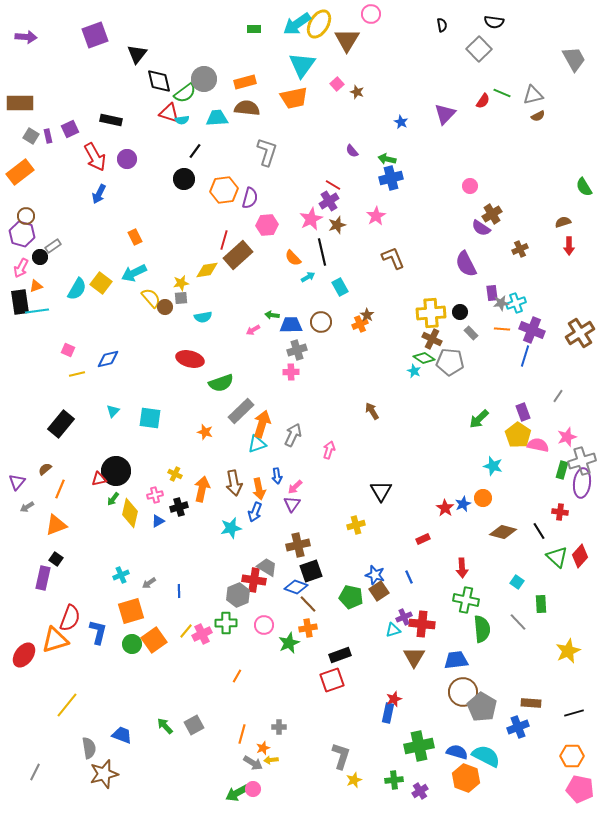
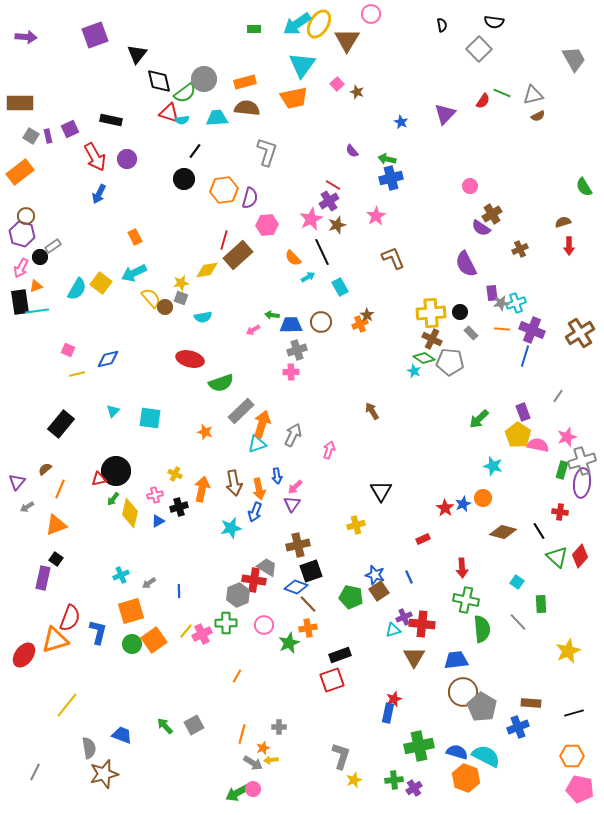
black line at (322, 252): rotated 12 degrees counterclockwise
gray square at (181, 298): rotated 24 degrees clockwise
purple cross at (420, 791): moved 6 px left, 3 px up
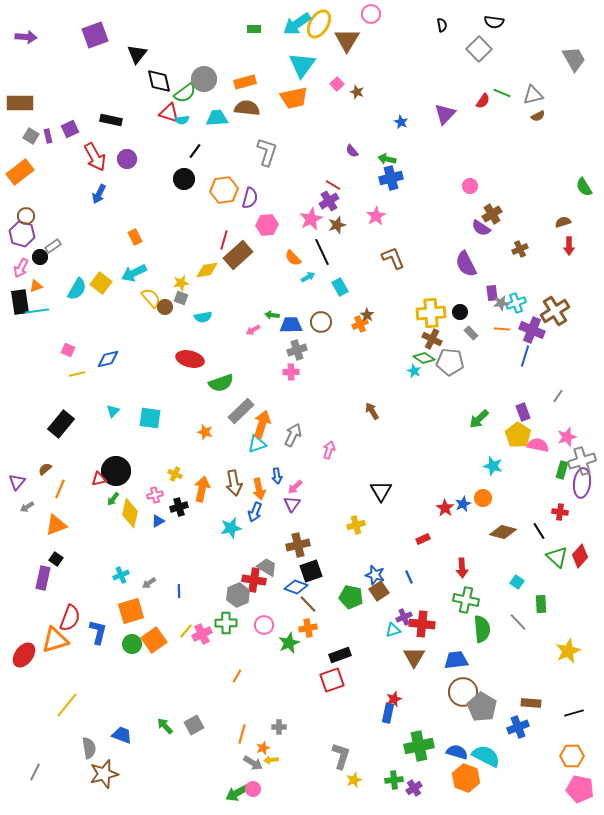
brown cross at (580, 333): moved 25 px left, 22 px up
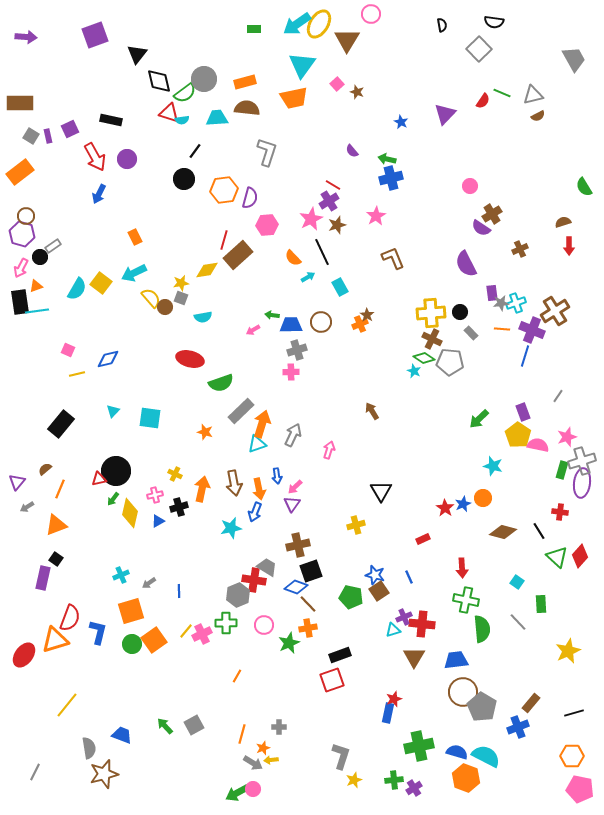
brown rectangle at (531, 703): rotated 54 degrees counterclockwise
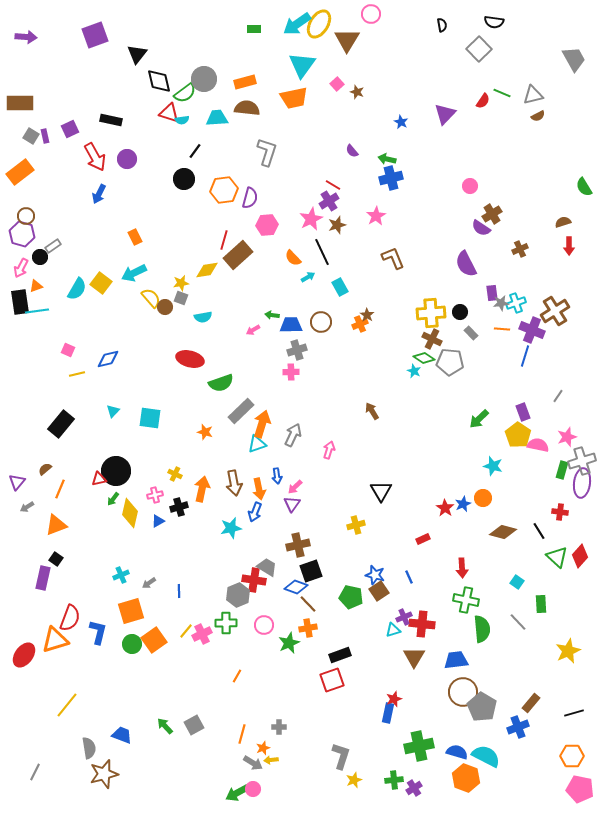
purple rectangle at (48, 136): moved 3 px left
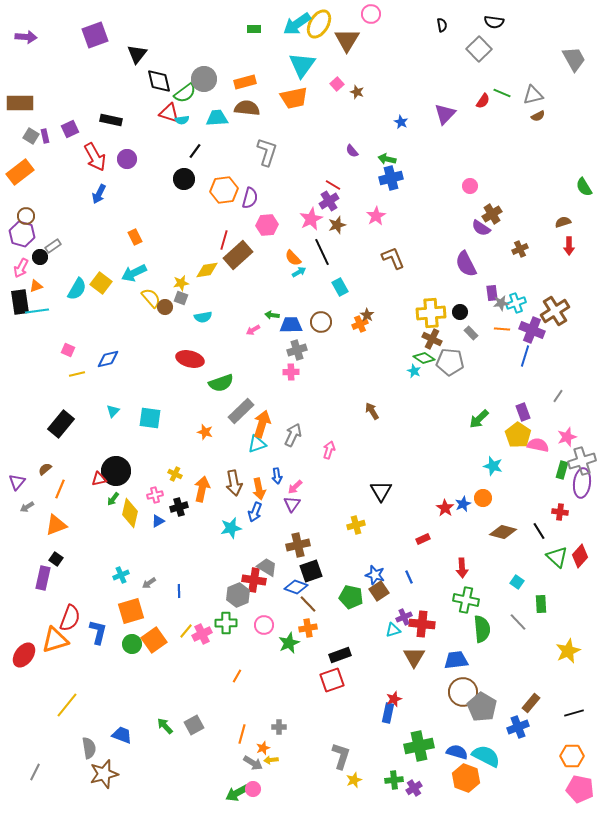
cyan arrow at (308, 277): moved 9 px left, 5 px up
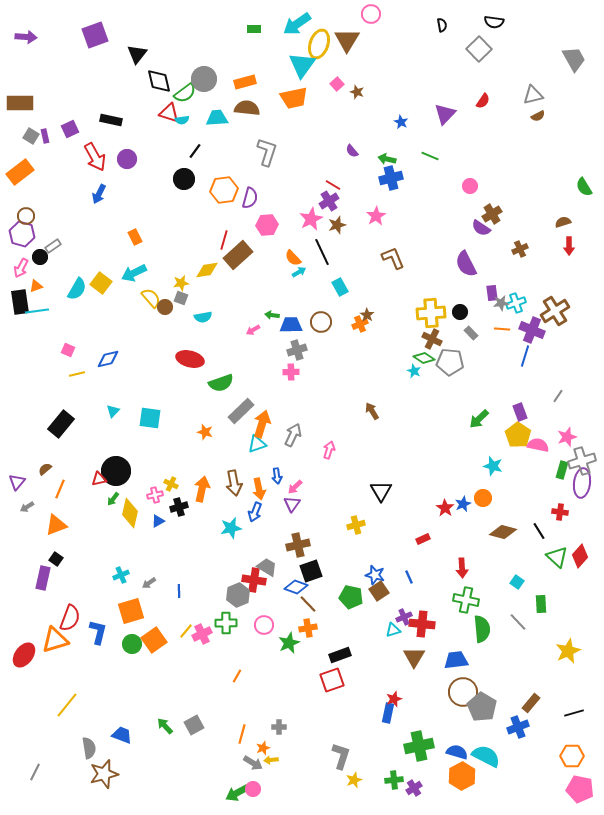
yellow ellipse at (319, 24): moved 20 px down; rotated 12 degrees counterclockwise
green line at (502, 93): moved 72 px left, 63 px down
purple rectangle at (523, 412): moved 3 px left
yellow cross at (175, 474): moved 4 px left, 10 px down
orange hexagon at (466, 778): moved 4 px left, 2 px up; rotated 12 degrees clockwise
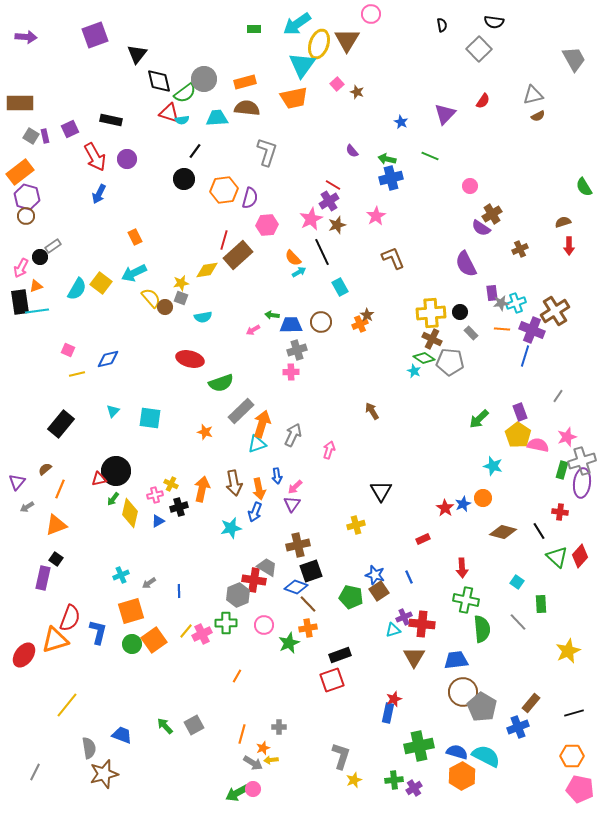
purple hexagon at (22, 234): moved 5 px right, 37 px up
